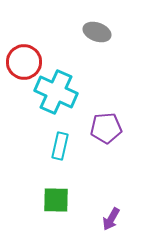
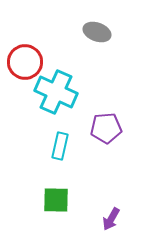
red circle: moved 1 px right
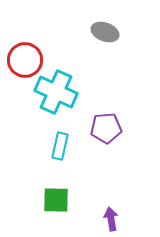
gray ellipse: moved 8 px right
red circle: moved 2 px up
purple arrow: rotated 140 degrees clockwise
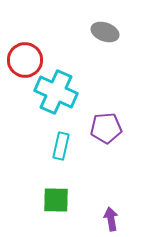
cyan rectangle: moved 1 px right
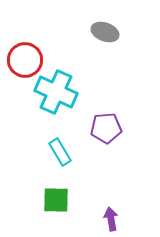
cyan rectangle: moved 1 px left, 6 px down; rotated 44 degrees counterclockwise
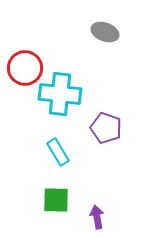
red circle: moved 8 px down
cyan cross: moved 4 px right, 2 px down; rotated 18 degrees counterclockwise
purple pentagon: rotated 24 degrees clockwise
cyan rectangle: moved 2 px left
purple arrow: moved 14 px left, 2 px up
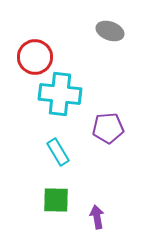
gray ellipse: moved 5 px right, 1 px up
red circle: moved 10 px right, 11 px up
purple pentagon: moved 2 px right; rotated 24 degrees counterclockwise
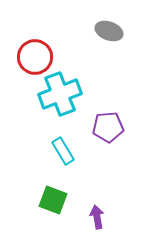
gray ellipse: moved 1 px left
cyan cross: rotated 27 degrees counterclockwise
purple pentagon: moved 1 px up
cyan rectangle: moved 5 px right, 1 px up
green square: moved 3 px left; rotated 20 degrees clockwise
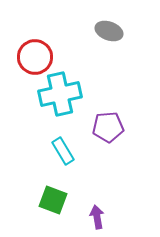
cyan cross: rotated 9 degrees clockwise
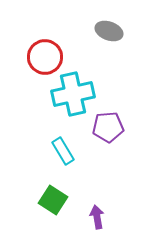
red circle: moved 10 px right
cyan cross: moved 13 px right
green square: rotated 12 degrees clockwise
